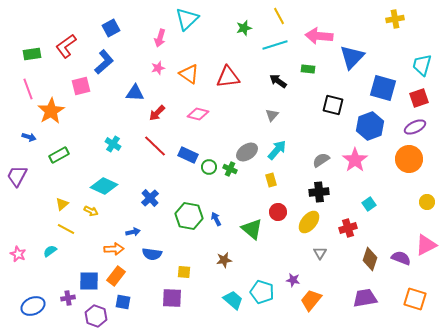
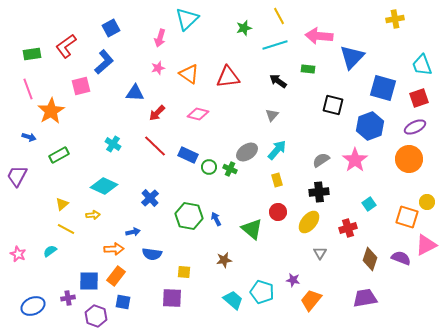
cyan trapezoid at (422, 65): rotated 35 degrees counterclockwise
yellow rectangle at (271, 180): moved 6 px right
yellow arrow at (91, 211): moved 2 px right, 4 px down; rotated 32 degrees counterclockwise
orange square at (415, 299): moved 8 px left, 82 px up
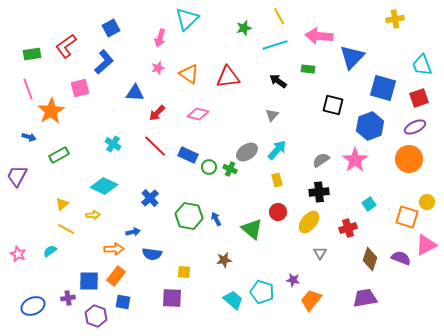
pink square at (81, 86): moved 1 px left, 2 px down
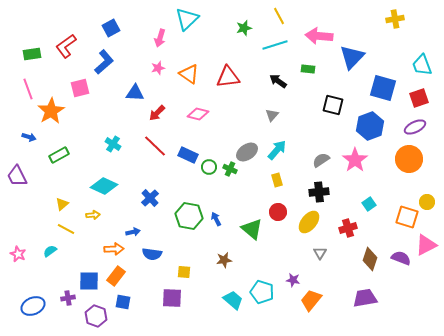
purple trapezoid at (17, 176): rotated 55 degrees counterclockwise
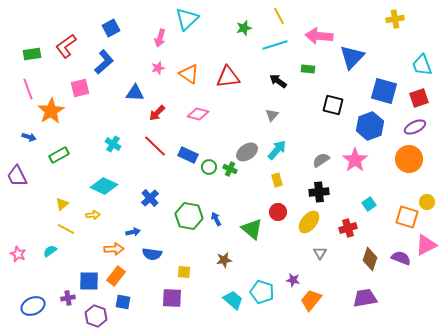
blue square at (383, 88): moved 1 px right, 3 px down
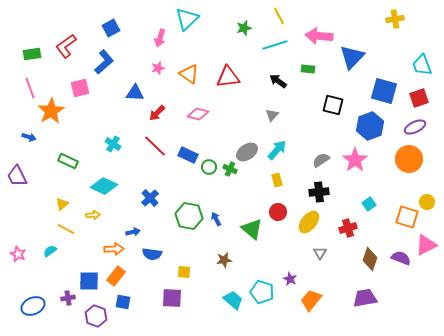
pink line at (28, 89): moved 2 px right, 1 px up
green rectangle at (59, 155): moved 9 px right, 6 px down; rotated 54 degrees clockwise
purple star at (293, 280): moved 3 px left, 1 px up; rotated 16 degrees clockwise
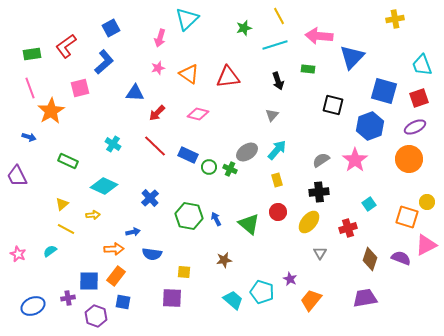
black arrow at (278, 81): rotated 144 degrees counterclockwise
green triangle at (252, 229): moved 3 px left, 5 px up
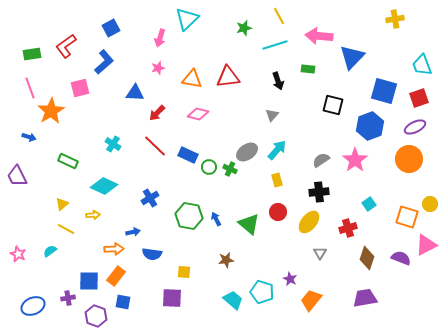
orange triangle at (189, 74): moved 3 px right, 5 px down; rotated 25 degrees counterclockwise
blue cross at (150, 198): rotated 12 degrees clockwise
yellow circle at (427, 202): moved 3 px right, 2 px down
brown diamond at (370, 259): moved 3 px left, 1 px up
brown star at (224, 260): moved 2 px right
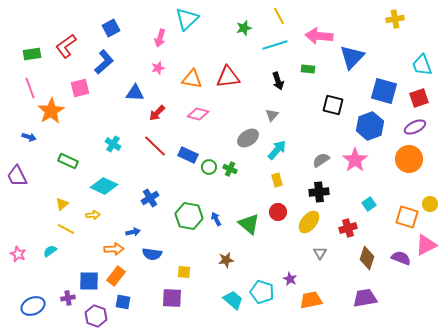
gray ellipse at (247, 152): moved 1 px right, 14 px up
orange trapezoid at (311, 300): rotated 40 degrees clockwise
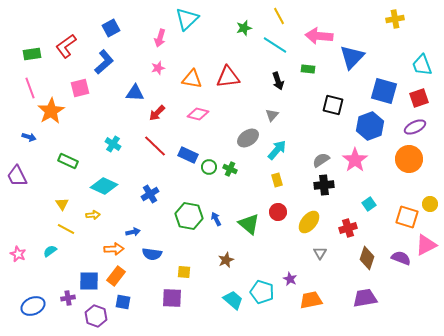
cyan line at (275, 45): rotated 50 degrees clockwise
black cross at (319, 192): moved 5 px right, 7 px up
blue cross at (150, 198): moved 4 px up
yellow triangle at (62, 204): rotated 24 degrees counterclockwise
brown star at (226, 260): rotated 14 degrees counterclockwise
